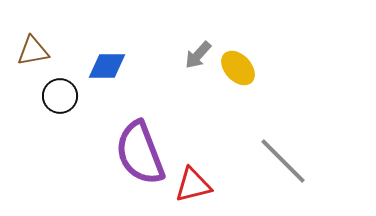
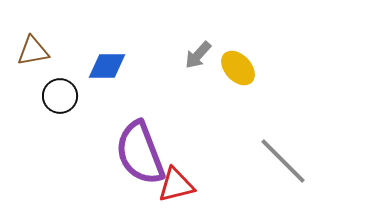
red triangle: moved 17 px left
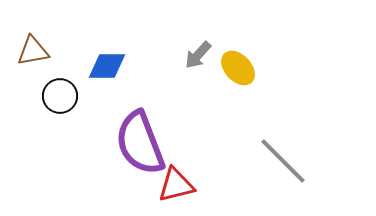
purple semicircle: moved 10 px up
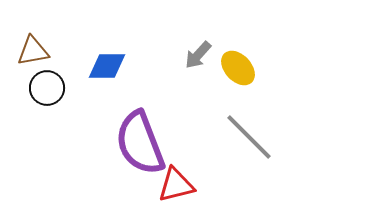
black circle: moved 13 px left, 8 px up
gray line: moved 34 px left, 24 px up
